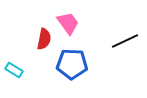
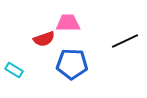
pink trapezoid: rotated 55 degrees counterclockwise
red semicircle: rotated 60 degrees clockwise
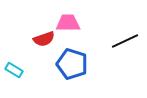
blue pentagon: rotated 16 degrees clockwise
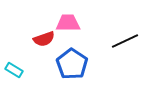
blue pentagon: rotated 16 degrees clockwise
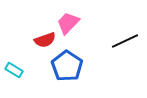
pink trapezoid: rotated 45 degrees counterclockwise
red semicircle: moved 1 px right, 1 px down
blue pentagon: moved 5 px left, 2 px down
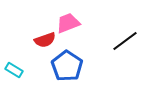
pink trapezoid: rotated 25 degrees clockwise
black line: rotated 12 degrees counterclockwise
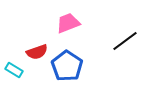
red semicircle: moved 8 px left, 12 px down
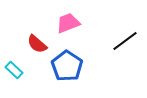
red semicircle: moved 8 px up; rotated 60 degrees clockwise
cyan rectangle: rotated 12 degrees clockwise
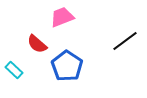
pink trapezoid: moved 6 px left, 6 px up
